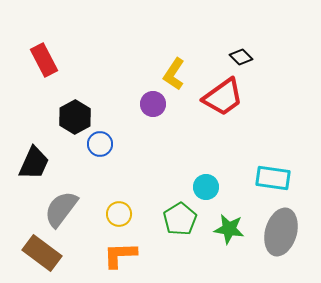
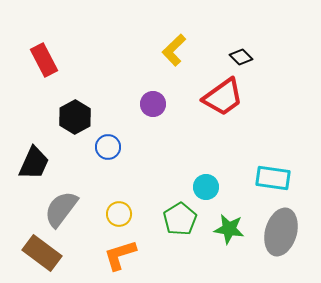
yellow L-shape: moved 24 px up; rotated 12 degrees clockwise
blue circle: moved 8 px right, 3 px down
orange L-shape: rotated 15 degrees counterclockwise
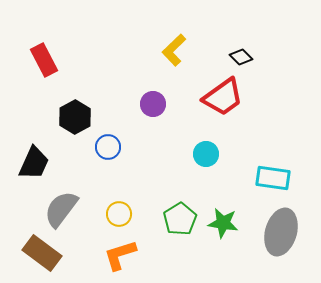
cyan circle: moved 33 px up
green star: moved 6 px left, 6 px up
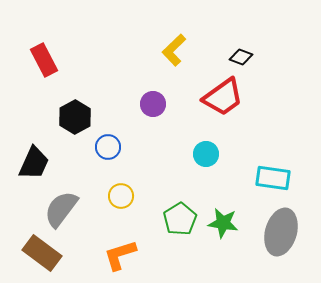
black diamond: rotated 25 degrees counterclockwise
yellow circle: moved 2 px right, 18 px up
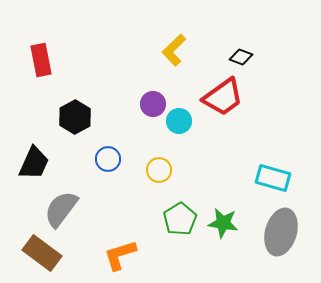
red rectangle: moved 3 px left; rotated 16 degrees clockwise
blue circle: moved 12 px down
cyan circle: moved 27 px left, 33 px up
cyan rectangle: rotated 8 degrees clockwise
yellow circle: moved 38 px right, 26 px up
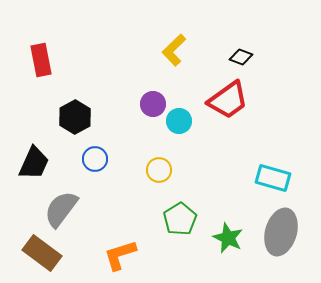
red trapezoid: moved 5 px right, 3 px down
blue circle: moved 13 px left
green star: moved 5 px right, 15 px down; rotated 16 degrees clockwise
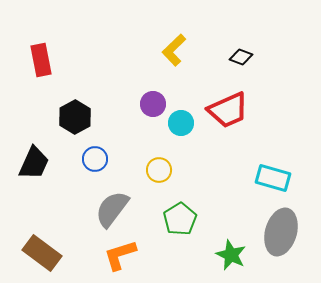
red trapezoid: moved 10 px down; rotated 12 degrees clockwise
cyan circle: moved 2 px right, 2 px down
gray semicircle: moved 51 px right
green star: moved 3 px right, 17 px down
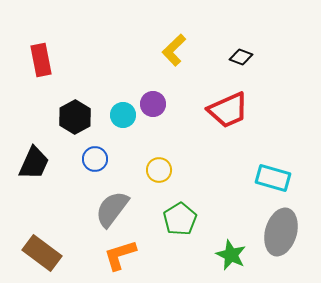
cyan circle: moved 58 px left, 8 px up
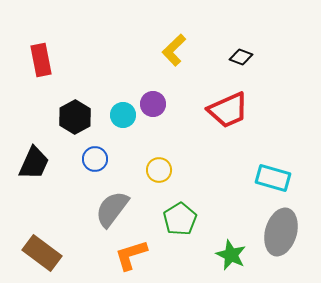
orange L-shape: moved 11 px right
